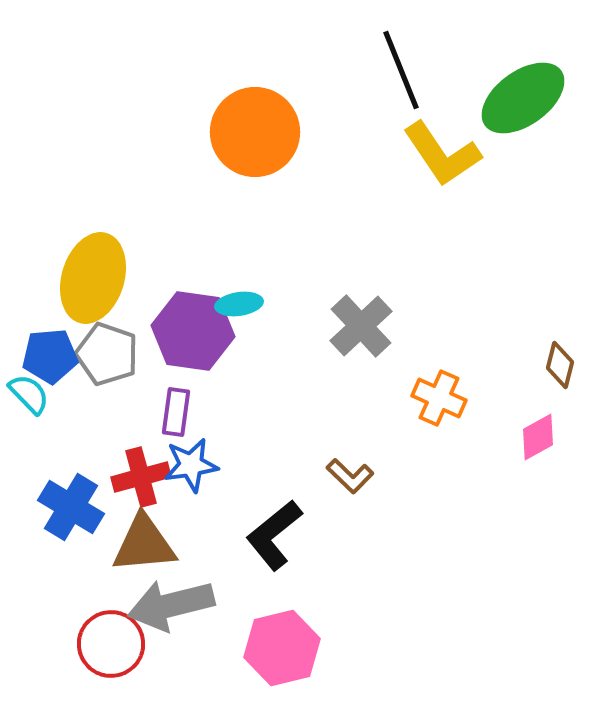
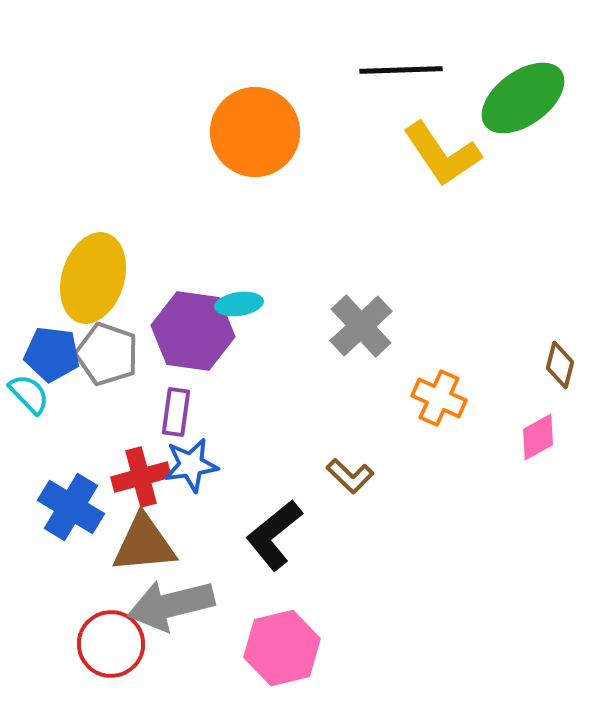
black line: rotated 70 degrees counterclockwise
blue pentagon: moved 2 px right, 2 px up; rotated 12 degrees clockwise
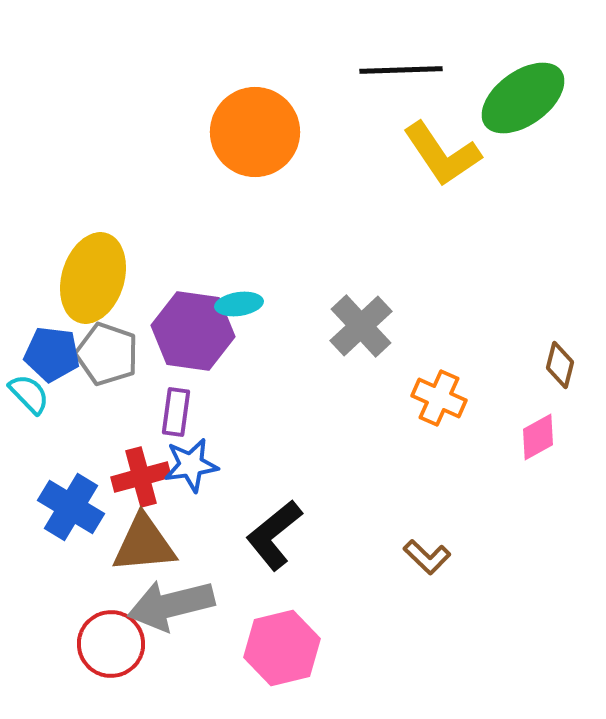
brown L-shape: moved 77 px right, 81 px down
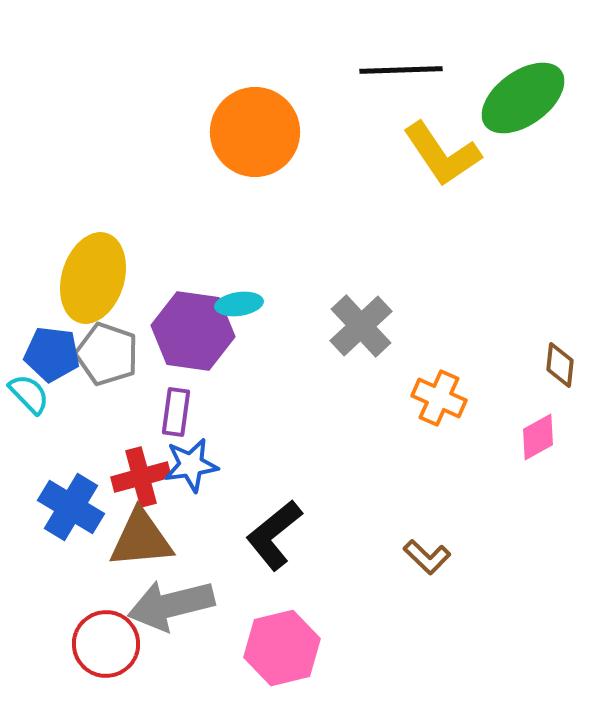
brown diamond: rotated 9 degrees counterclockwise
brown triangle: moved 3 px left, 5 px up
red circle: moved 5 px left
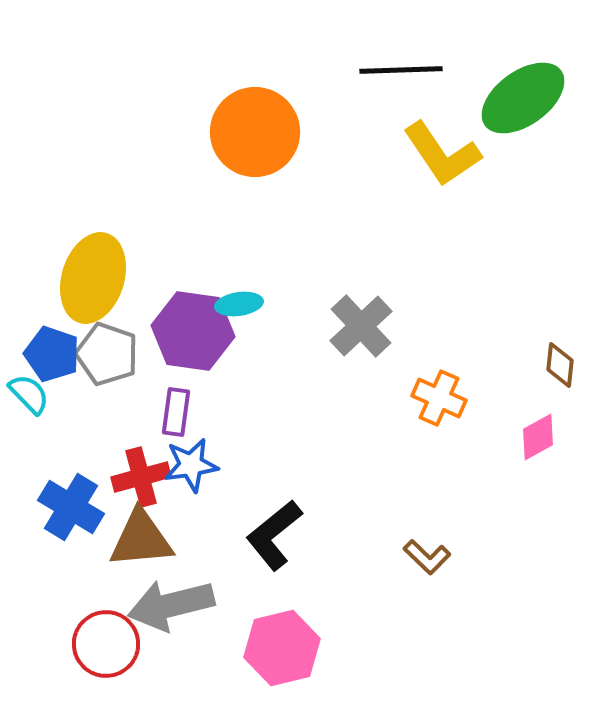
blue pentagon: rotated 12 degrees clockwise
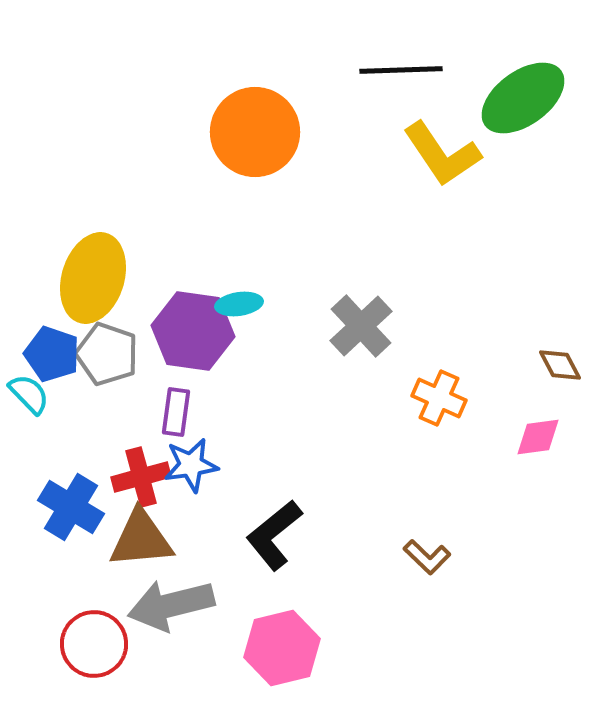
brown diamond: rotated 33 degrees counterclockwise
pink diamond: rotated 21 degrees clockwise
red circle: moved 12 px left
